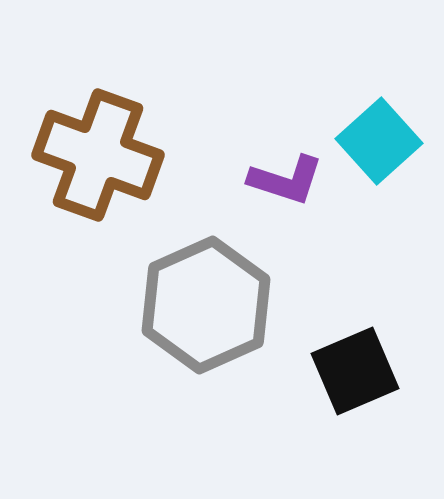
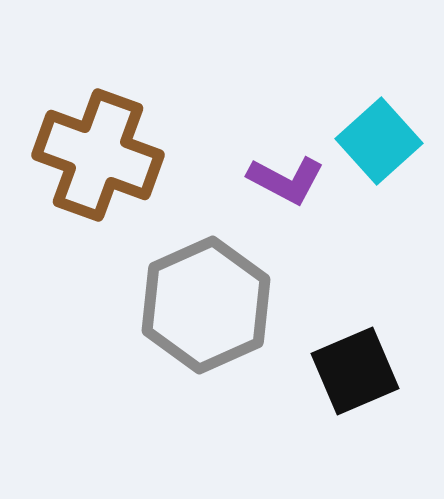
purple L-shape: rotated 10 degrees clockwise
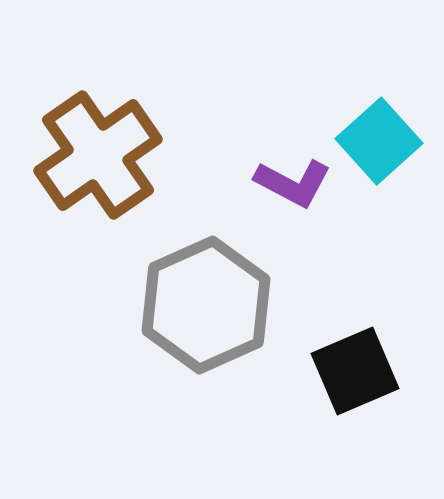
brown cross: rotated 35 degrees clockwise
purple L-shape: moved 7 px right, 3 px down
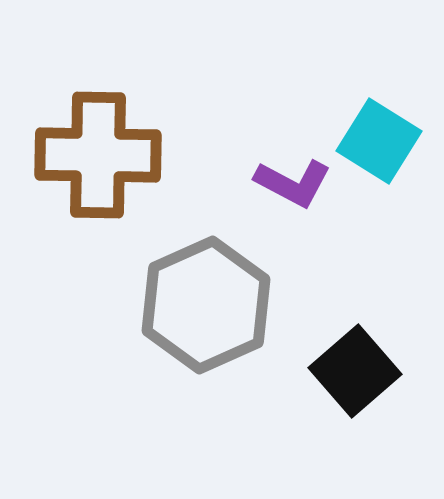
cyan square: rotated 16 degrees counterclockwise
brown cross: rotated 36 degrees clockwise
black square: rotated 18 degrees counterclockwise
